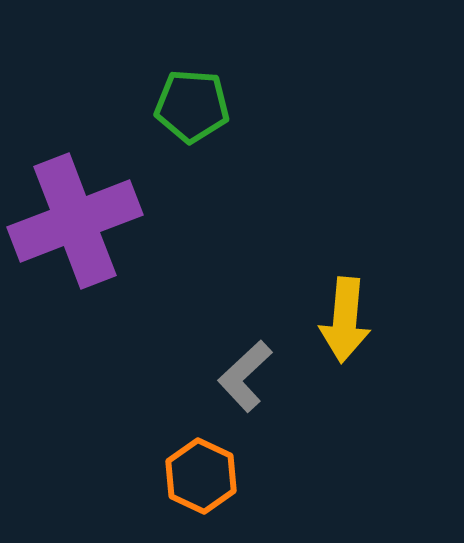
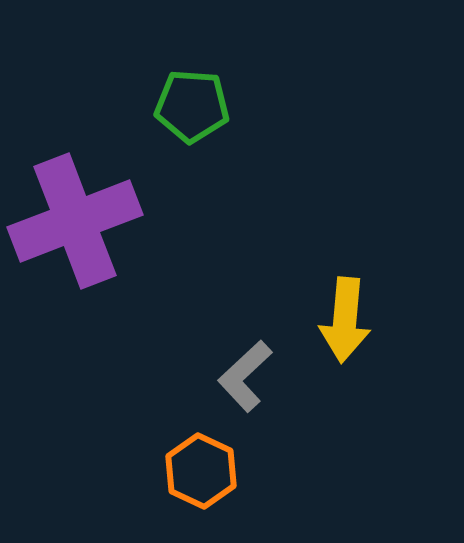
orange hexagon: moved 5 px up
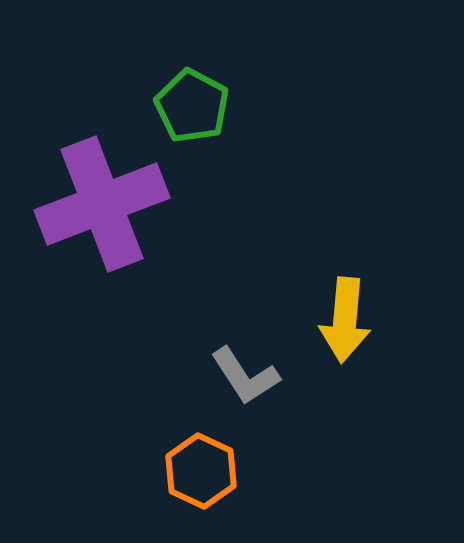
green pentagon: rotated 24 degrees clockwise
purple cross: moved 27 px right, 17 px up
gray L-shape: rotated 80 degrees counterclockwise
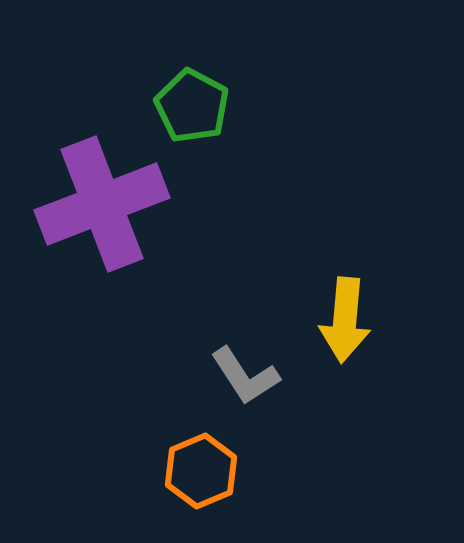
orange hexagon: rotated 12 degrees clockwise
